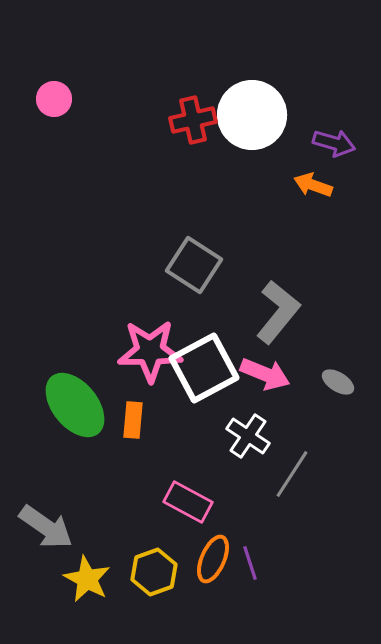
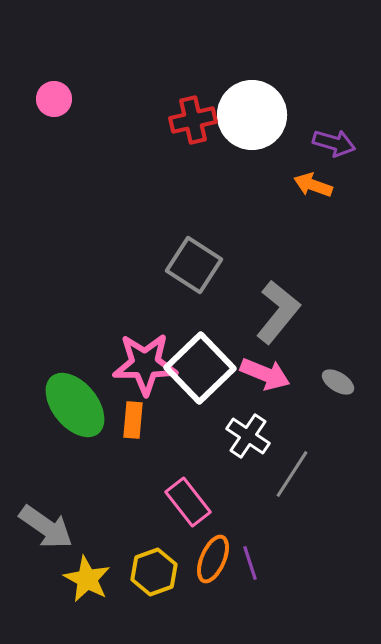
pink star: moved 5 px left, 13 px down
white square: moved 4 px left; rotated 16 degrees counterclockwise
pink rectangle: rotated 24 degrees clockwise
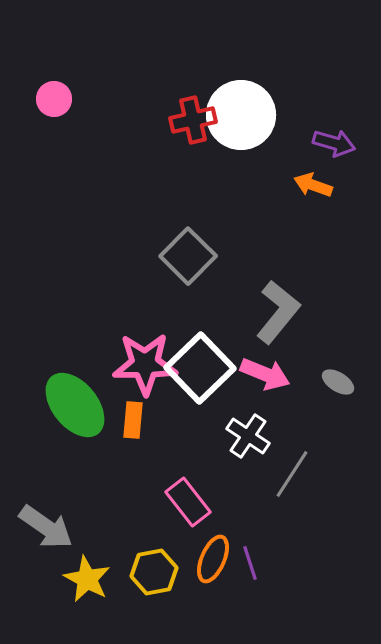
white circle: moved 11 px left
gray square: moved 6 px left, 9 px up; rotated 12 degrees clockwise
yellow hexagon: rotated 9 degrees clockwise
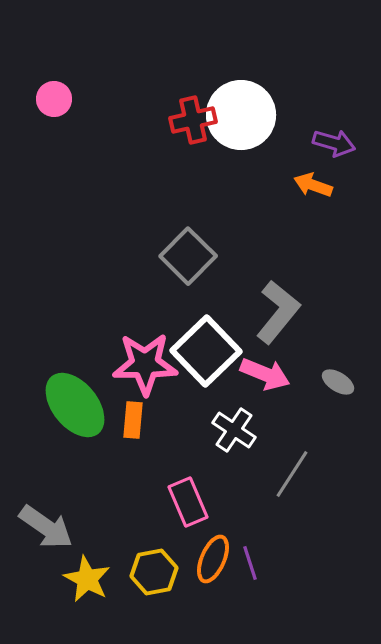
white square: moved 6 px right, 17 px up
white cross: moved 14 px left, 6 px up
pink rectangle: rotated 15 degrees clockwise
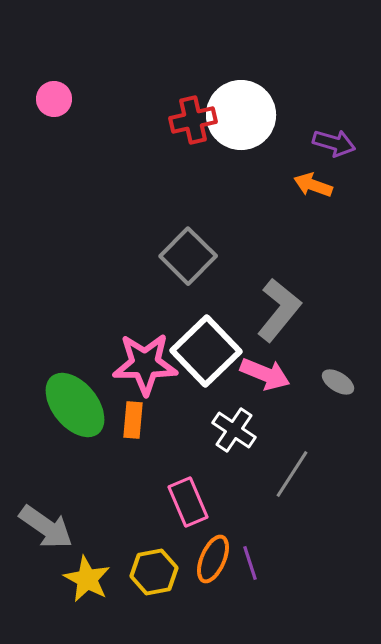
gray L-shape: moved 1 px right, 2 px up
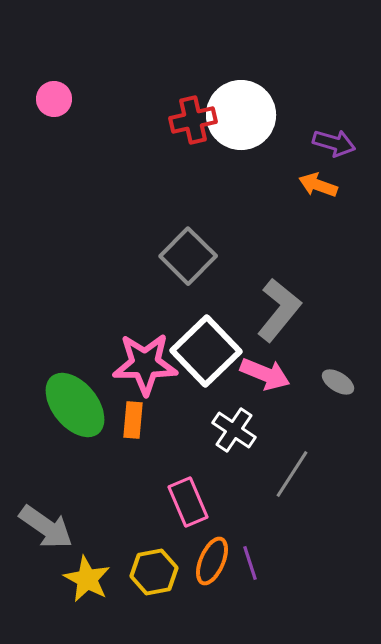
orange arrow: moved 5 px right
orange ellipse: moved 1 px left, 2 px down
